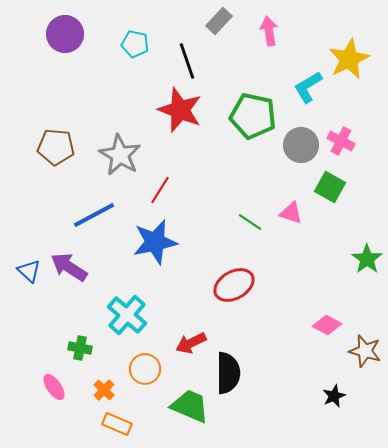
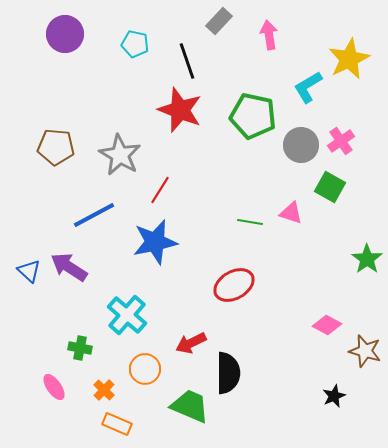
pink arrow: moved 4 px down
pink cross: rotated 28 degrees clockwise
green line: rotated 25 degrees counterclockwise
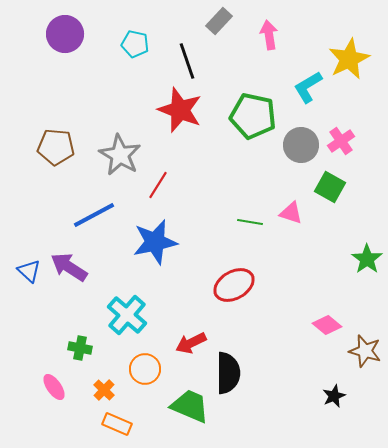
red line: moved 2 px left, 5 px up
pink diamond: rotated 12 degrees clockwise
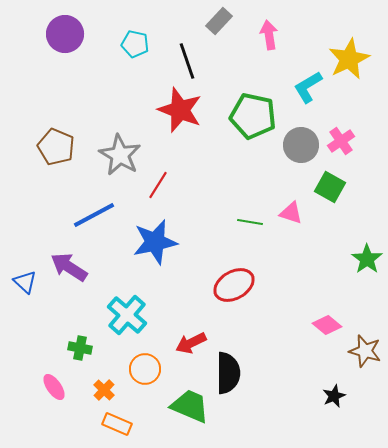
brown pentagon: rotated 18 degrees clockwise
blue triangle: moved 4 px left, 11 px down
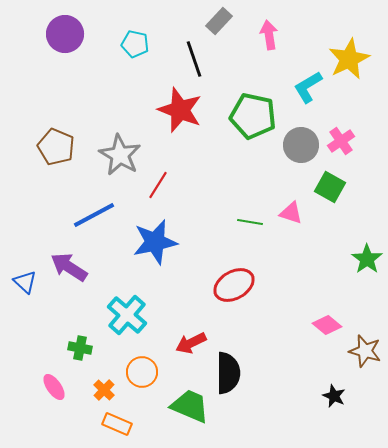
black line: moved 7 px right, 2 px up
orange circle: moved 3 px left, 3 px down
black star: rotated 25 degrees counterclockwise
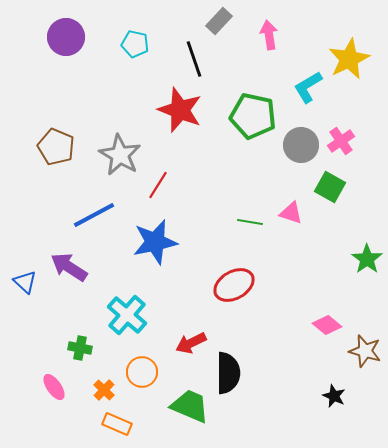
purple circle: moved 1 px right, 3 px down
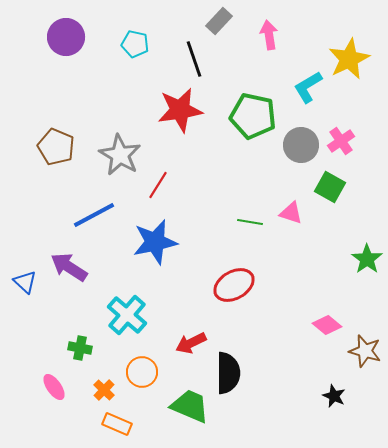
red star: rotated 30 degrees counterclockwise
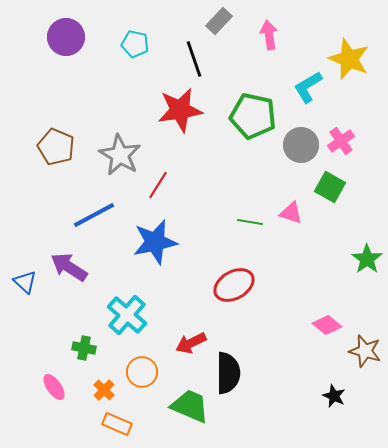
yellow star: rotated 24 degrees counterclockwise
green cross: moved 4 px right
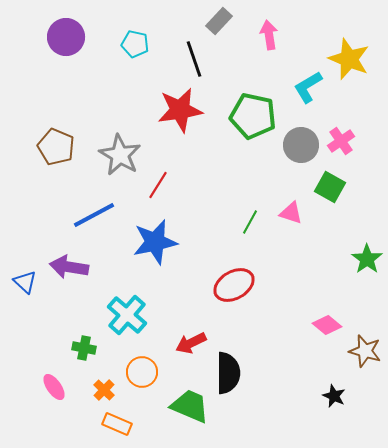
green line: rotated 70 degrees counterclockwise
purple arrow: rotated 24 degrees counterclockwise
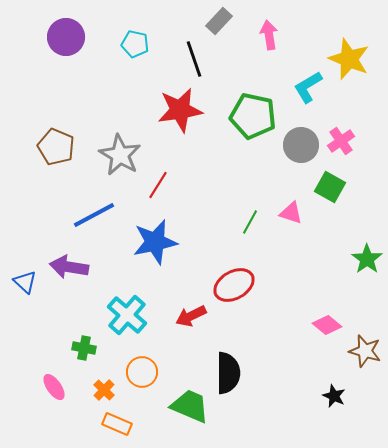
red arrow: moved 27 px up
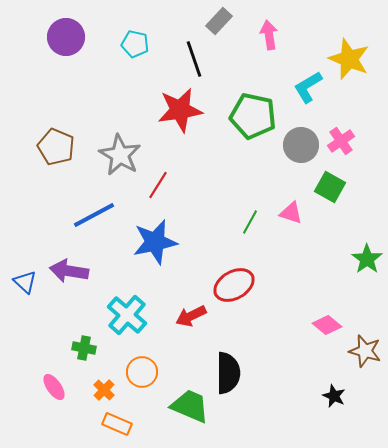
purple arrow: moved 4 px down
